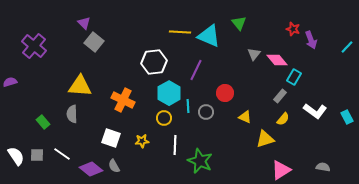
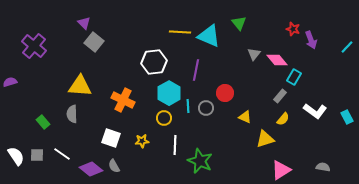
purple line at (196, 70): rotated 15 degrees counterclockwise
gray circle at (206, 112): moved 4 px up
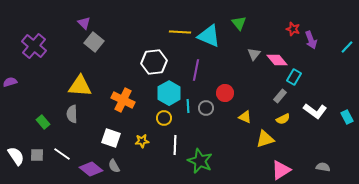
yellow semicircle at (283, 119): rotated 24 degrees clockwise
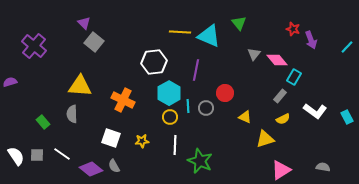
yellow circle at (164, 118): moved 6 px right, 1 px up
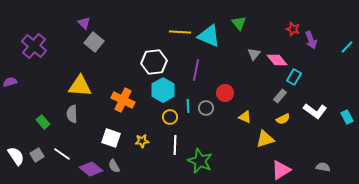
cyan hexagon at (169, 93): moved 6 px left, 3 px up
gray square at (37, 155): rotated 32 degrees counterclockwise
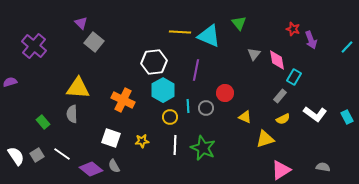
purple triangle at (84, 23): moved 3 px left
pink diamond at (277, 60): rotated 30 degrees clockwise
yellow triangle at (80, 86): moved 2 px left, 2 px down
white L-shape at (315, 111): moved 3 px down
green star at (200, 161): moved 3 px right, 13 px up
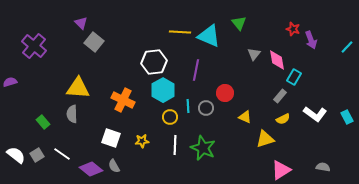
white semicircle at (16, 156): moved 1 px up; rotated 18 degrees counterclockwise
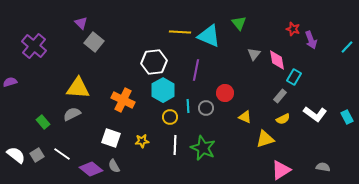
gray semicircle at (72, 114): rotated 66 degrees clockwise
